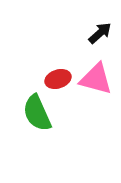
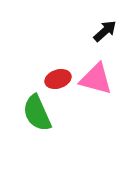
black arrow: moved 5 px right, 2 px up
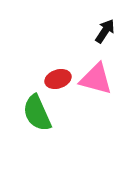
black arrow: rotated 15 degrees counterclockwise
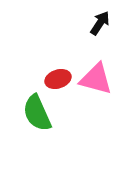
black arrow: moved 5 px left, 8 px up
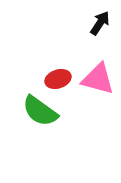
pink triangle: moved 2 px right
green semicircle: moved 3 px right, 2 px up; rotated 30 degrees counterclockwise
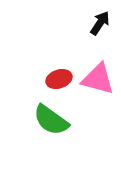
red ellipse: moved 1 px right
green semicircle: moved 11 px right, 9 px down
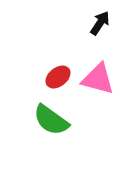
red ellipse: moved 1 px left, 2 px up; rotated 20 degrees counterclockwise
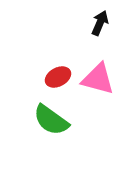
black arrow: rotated 10 degrees counterclockwise
red ellipse: rotated 10 degrees clockwise
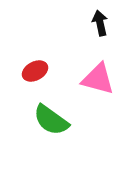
black arrow: rotated 35 degrees counterclockwise
red ellipse: moved 23 px left, 6 px up
